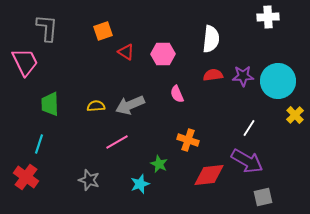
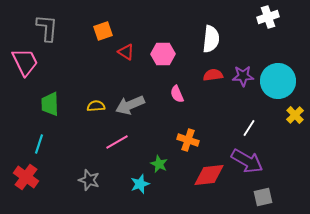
white cross: rotated 15 degrees counterclockwise
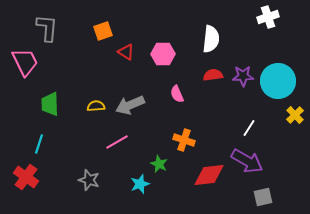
orange cross: moved 4 px left
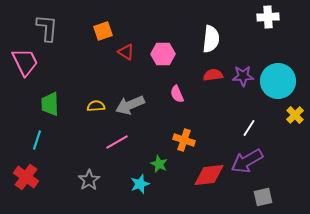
white cross: rotated 15 degrees clockwise
cyan line: moved 2 px left, 4 px up
purple arrow: rotated 120 degrees clockwise
gray star: rotated 20 degrees clockwise
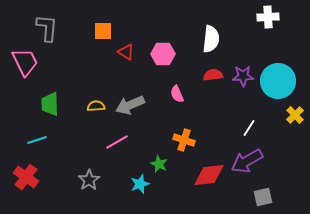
orange square: rotated 18 degrees clockwise
cyan line: rotated 54 degrees clockwise
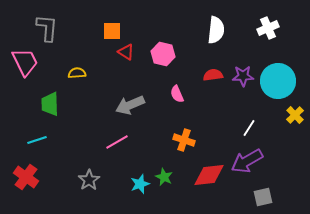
white cross: moved 11 px down; rotated 20 degrees counterclockwise
orange square: moved 9 px right
white semicircle: moved 5 px right, 9 px up
pink hexagon: rotated 15 degrees clockwise
yellow semicircle: moved 19 px left, 33 px up
green star: moved 5 px right, 13 px down
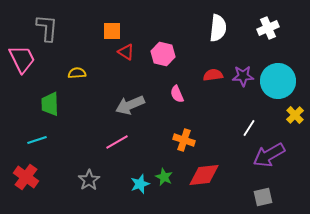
white semicircle: moved 2 px right, 2 px up
pink trapezoid: moved 3 px left, 3 px up
purple arrow: moved 22 px right, 6 px up
red diamond: moved 5 px left
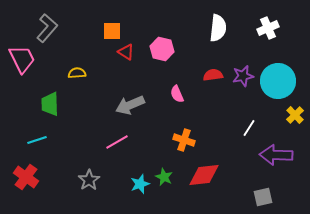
gray L-shape: rotated 36 degrees clockwise
pink hexagon: moved 1 px left, 5 px up
purple star: rotated 10 degrees counterclockwise
purple arrow: moved 7 px right; rotated 32 degrees clockwise
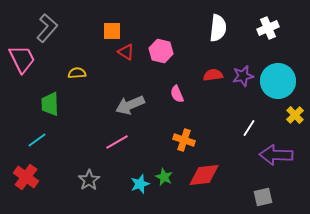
pink hexagon: moved 1 px left, 2 px down
cyan line: rotated 18 degrees counterclockwise
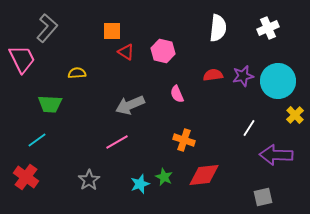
pink hexagon: moved 2 px right
green trapezoid: rotated 85 degrees counterclockwise
